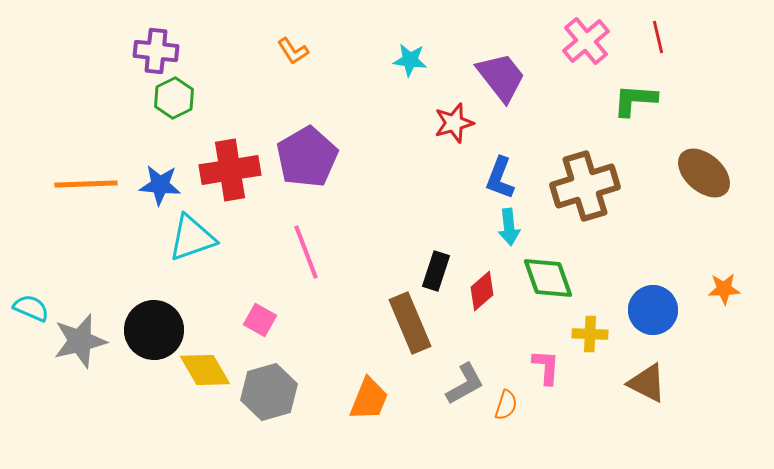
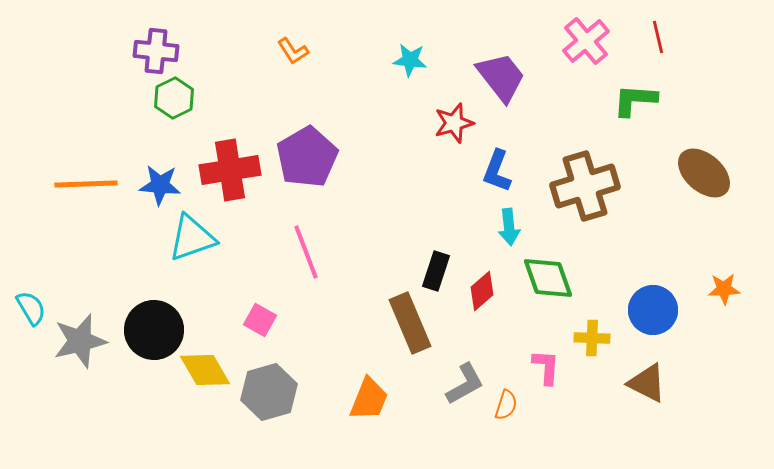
blue L-shape: moved 3 px left, 7 px up
cyan semicircle: rotated 36 degrees clockwise
yellow cross: moved 2 px right, 4 px down
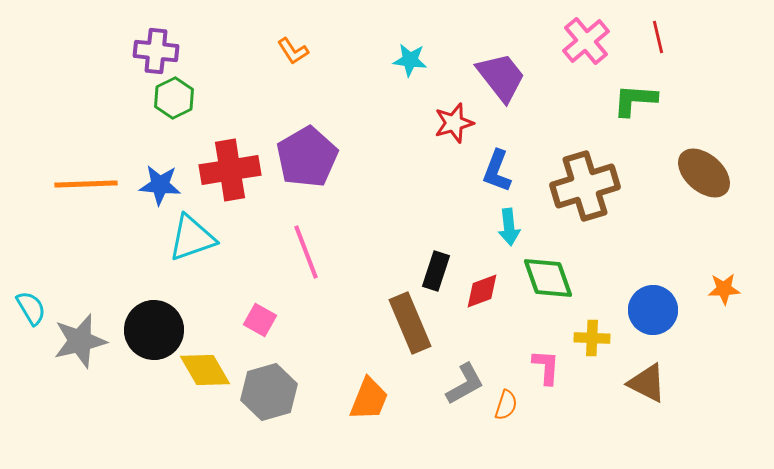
red diamond: rotated 21 degrees clockwise
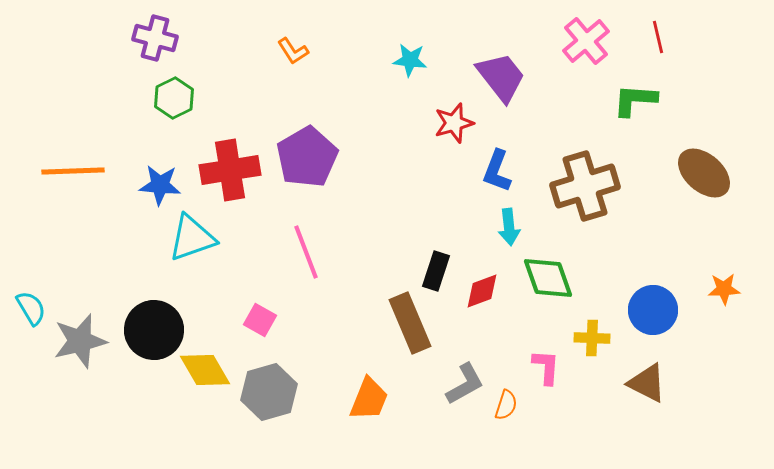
purple cross: moved 1 px left, 13 px up; rotated 9 degrees clockwise
orange line: moved 13 px left, 13 px up
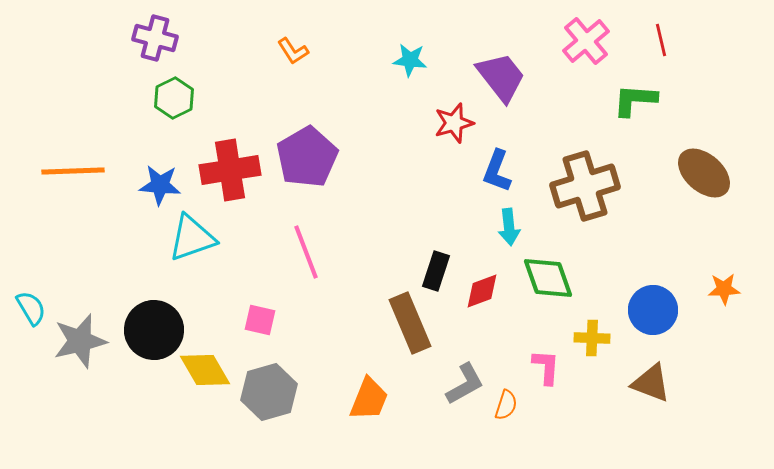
red line: moved 3 px right, 3 px down
pink square: rotated 16 degrees counterclockwise
brown triangle: moved 4 px right; rotated 6 degrees counterclockwise
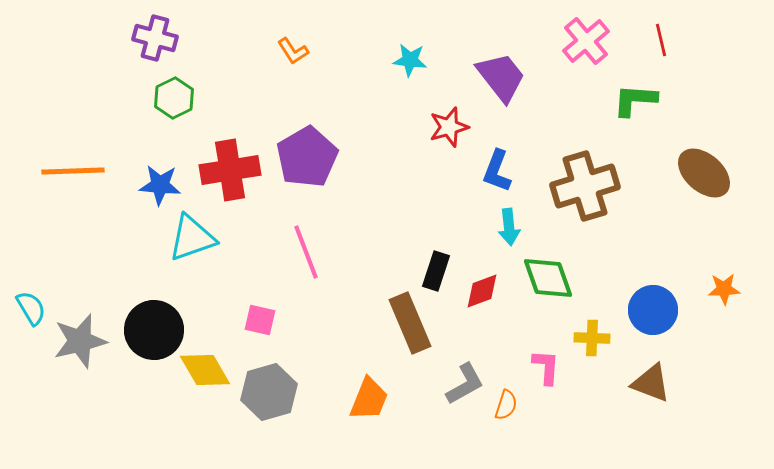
red star: moved 5 px left, 4 px down
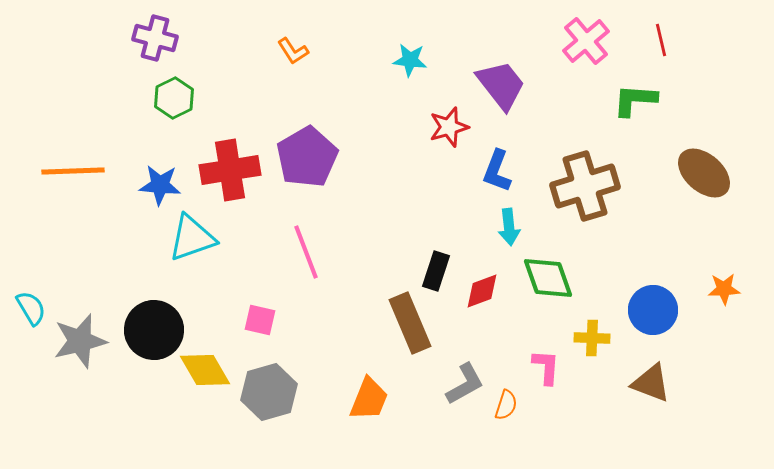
purple trapezoid: moved 8 px down
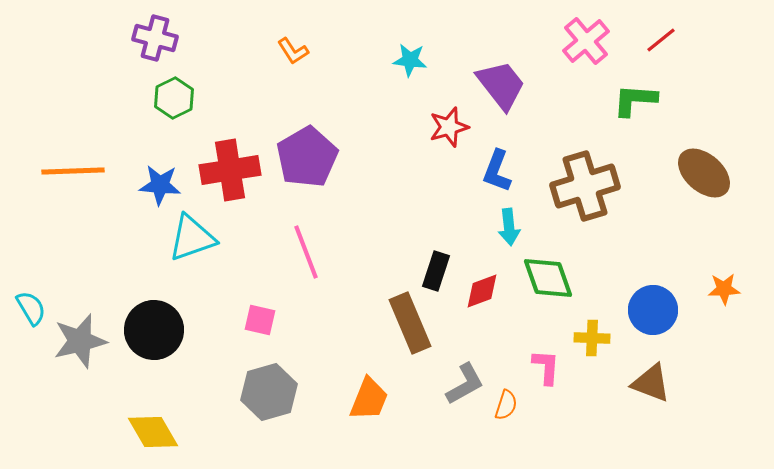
red line: rotated 64 degrees clockwise
yellow diamond: moved 52 px left, 62 px down
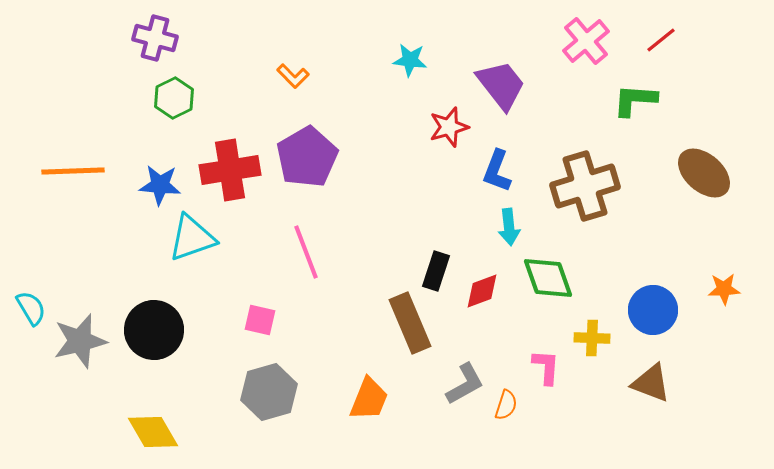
orange L-shape: moved 25 px down; rotated 12 degrees counterclockwise
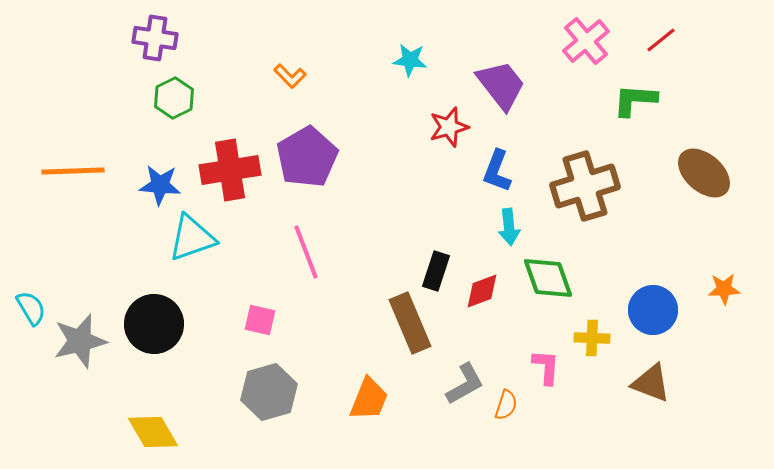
purple cross: rotated 6 degrees counterclockwise
orange L-shape: moved 3 px left
black circle: moved 6 px up
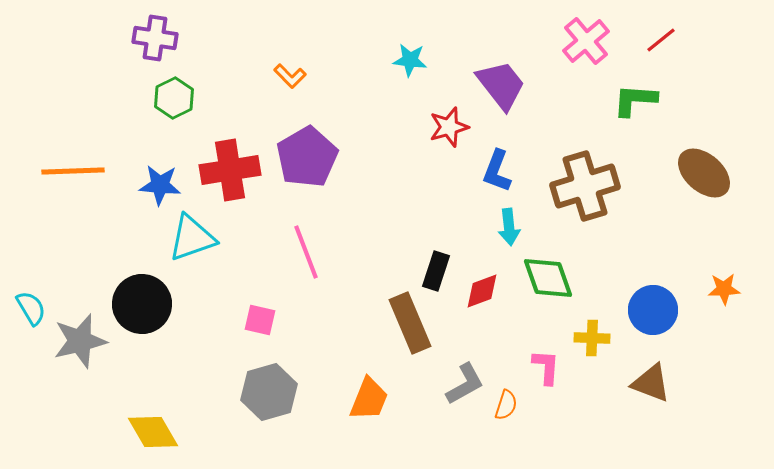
black circle: moved 12 px left, 20 px up
